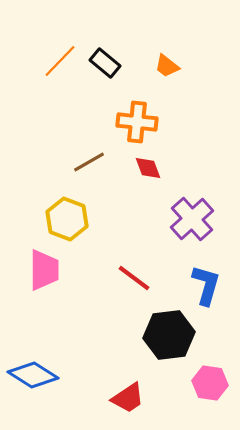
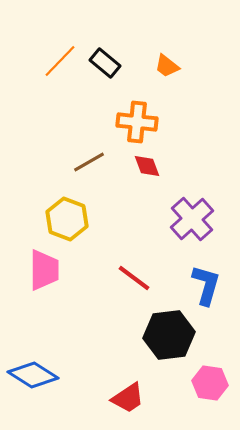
red diamond: moved 1 px left, 2 px up
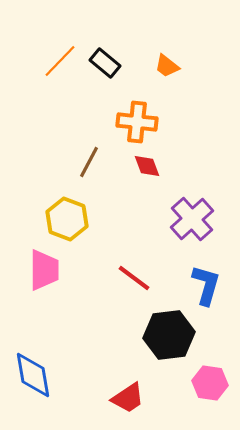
brown line: rotated 32 degrees counterclockwise
blue diamond: rotated 48 degrees clockwise
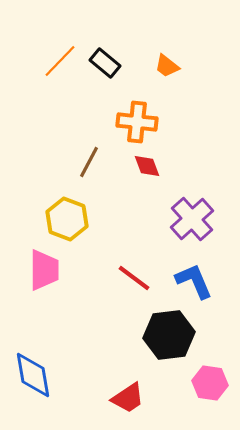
blue L-shape: moved 12 px left, 4 px up; rotated 39 degrees counterclockwise
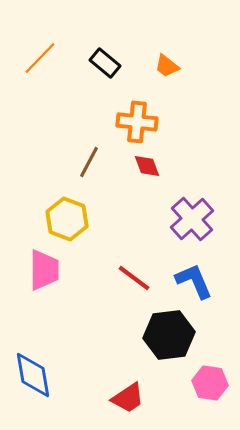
orange line: moved 20 px left, 3 px up
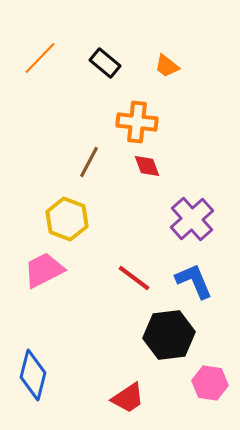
pink trapezoid: rotated 117 degrees counterclockwise
blue diamond: rotated 24 degrees clockwise
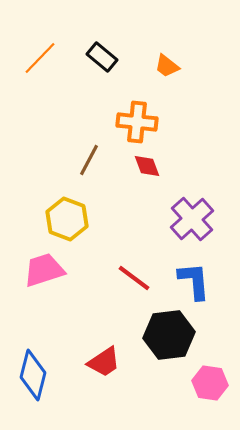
black rectangle: moved 3 px left, 6 px up
brown line: moved 2 px up
pink trapezoid: rotated 9 degrees clockwise
blue L-shape: rotated 18 degrees clockwise
red trapezoid: moved 24 px left, 36 px up
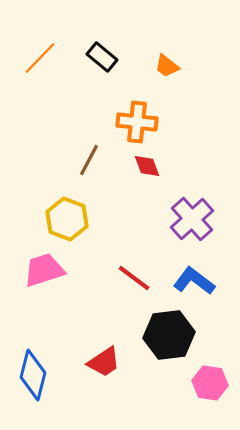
blue L-shape: rotated 48 degrees counterclockwise
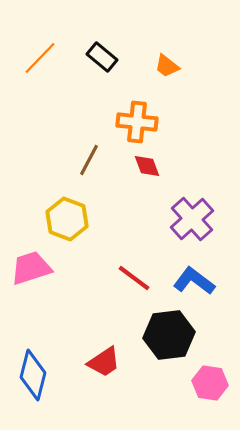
pink trapezoid: moved 13 px left, 2 px up
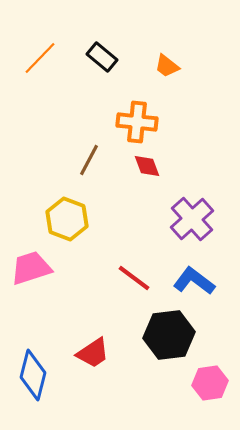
red trapezoid: moved 11 px left, 9 px up
pink hexagon: rotated 16 degrees counterclockwise
